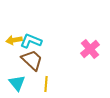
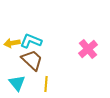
yellow arrow: moved 2 px left, 3 px down
pink cross: moved 2 px left
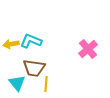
yellow arrow: moved 1 px left, 1 px down
brown trapezoid: moved 2 px right, 8 px down; rotated 145 degrees clockwise
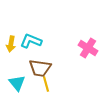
yellow arrow: rotated 70 degrees counterclockwise
pink cross: moved 1 px up; rotated 18 degrees counterclockwise
brown trapezoid: moved 6 px right
yellow line: rotated 21 degrees counterclockwise
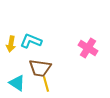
cyan triangle: rotated 18 degrees counterclockwise
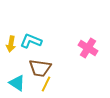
yellow line: rotated 42 degrees clockwise
